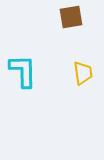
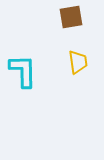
yellow trapezoid: moved 5 px left, 11 px up
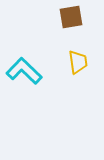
cyan L-shape: moved 1 px right; rotated 45 degrees counterclockwise
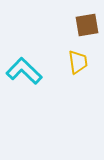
brown square: moved 16 px right, 8 px down
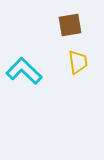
brown square: moved 17 px left
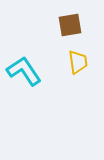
cyan L-shape: rotated 12 degrees clockwise
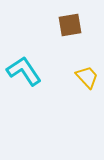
yellow trapezoid: moved 9 px right, 15 px down; rotated 35 degrees counterclockwise
